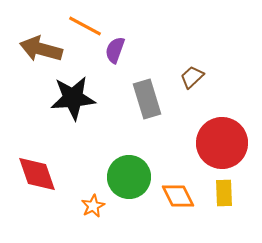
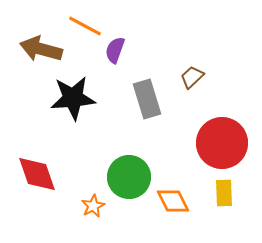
orange diamond: moved 5 px left, 5 px down
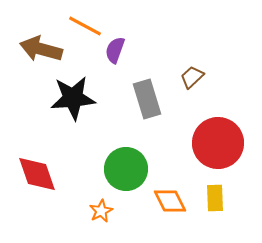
red circle: moved 4 px left
green circle: moved 3 px left, 8 px up
yellow rectangle: moved 9 px left, 5 px down
orange diamond: moved 3 px left
orange star: moved 8 px right, 5 px down
